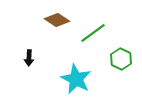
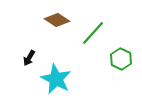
green line: rotated 12 degrees counterclockwise
black arrow: rotated 28 degrees clockwise
cyan star: moved 20 px left
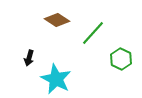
black arrow: rotated 14 degrees counterclockwise
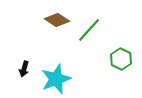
green line: moved 4 px left, 3 px up
black arrow: moved 5 px left, 11 px down
cyan star: rotated 24 degrees clockwise
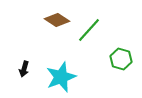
green hexagon: rotated 10 degrees counterclockwise
cyan star: moved 5 px right, 2 px up
